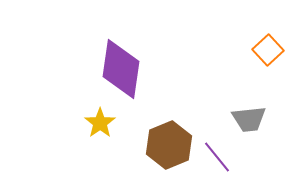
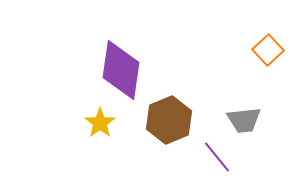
purple diamond: moved 1 px down
gray trapezoid: moved 5 px left, 1 px down
brown hexagon: moved 25 px up
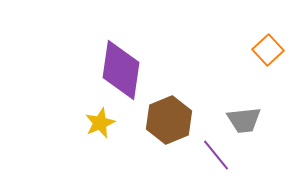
yellow star: rotated 12 degrees clockwise
purple line: moved 1 px left, 2 px up
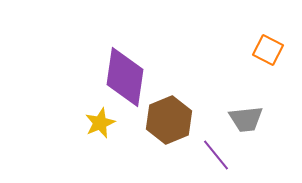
orange square: rotated 20 degrees counterclockwise
purple diamond: moved 4 px right, 7 px down
gray trapezoid: moved 2 px right, 1 px up
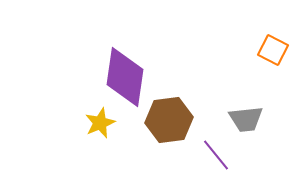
orange square: moved 5 px right
brown hexagon: rotated 15 degrees clockwise
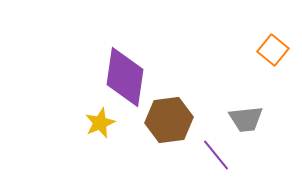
orange square: rotated 12 degrees clockwise
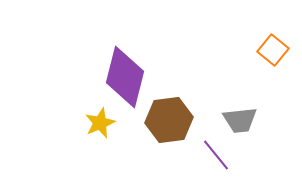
purple diamond: rotated 6 degrees clockwise
gray trapezoid: moved 6 px left, 1 px down
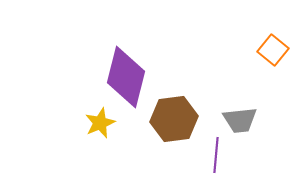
purple diamond: moved 1 px right
brown hexagon: moved 5 px right, 1 px up
purple line: rotated 44 degrees clockwise
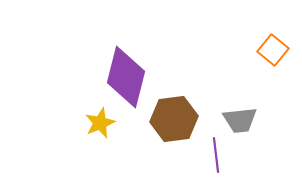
purple line: rotated 12 degrees counterclockwise
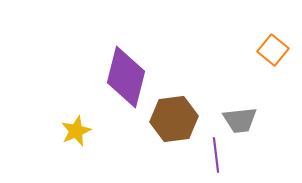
yellow star: moved 24 px left, 8 px down
